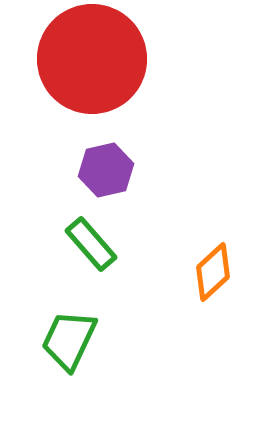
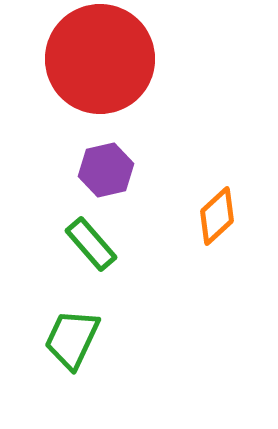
red circle: moved 8 px right
orange diamond: moved 4 px right, 56 px up
green trapezoid: moved 3 px right, 1 px up
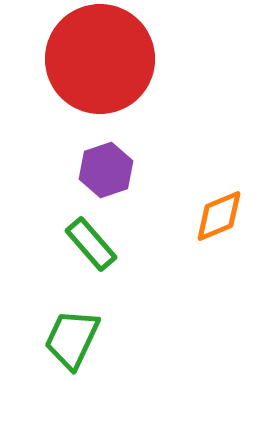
purple hexagon: rotated 6 degrees counterclockwise
orange diamond: moved 2 px right; rotated 20 degrees clockwise
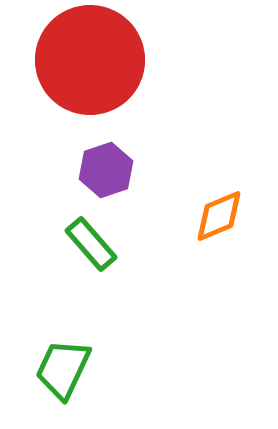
red circle: moved 10 px left, 1 px down
green trapezoid: moved 9 px left, 30 px down
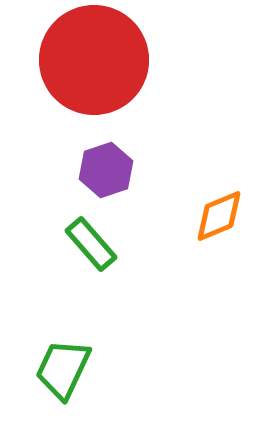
red circle: moved 4 px right
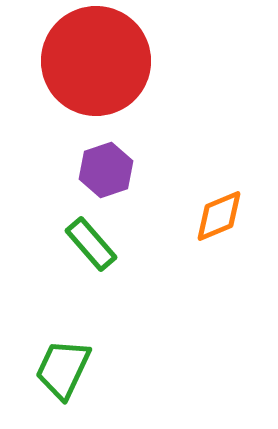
red circle: moved 2 px right, 1 px down
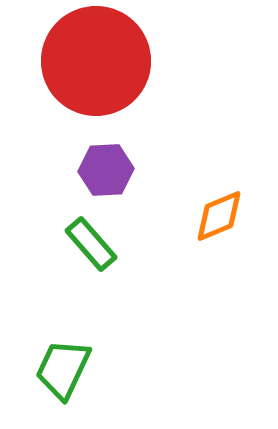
purple hexagon: rotated 16 degrees clockwise
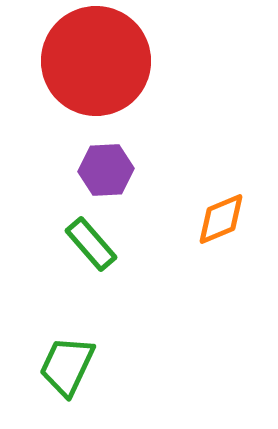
orange diamond: moved 2 px right, 3 px down
green trapezoid: moved 4 px right, 3 px up
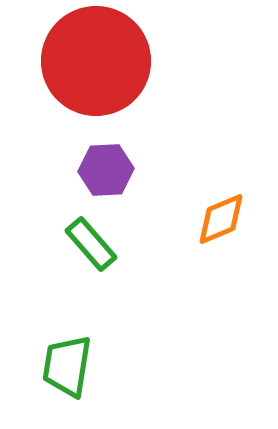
green trapezoid: rotated 16 degrees counterclockwise
